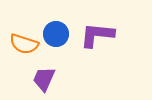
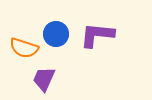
orange semicircle: moved 4 px down
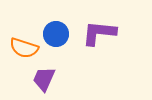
purple L-shape: moved 2 px right, 2 px up
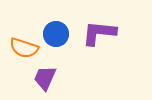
purple trapezoid: moved 1 px right, 1 px up
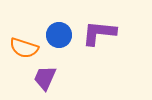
blue circle: moved 3 px right, 1 px down
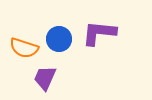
blue circle: moved 4 px down
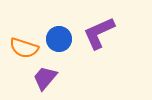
purple L-shape: rotated 30 degrees counterclockwise
purple trapezoid: rotated 16 degrees clockwise
